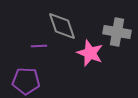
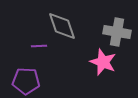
pink star: moved 13 px right, 9 px down
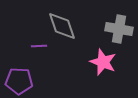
gray cross: moved 2 px right, 3 px up
purple pentagon: moved 7 px left
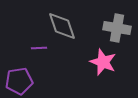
gray cross: moved 2 px left, 1 px up
purple line: moved 2 px down
purple pentagon: rotated 12 degrees counterclockwise
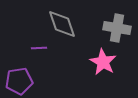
gray diamond: moved 2 px up
pink star: rotated 8 degrees clockwise
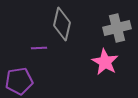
gray diamond: rotated 32 degrees clockwise
gray cross: rotated 24 degrees counterclockwise
pink star: moved 2 px right
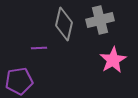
gray diamond: moved 2 px right
gray cross: moved 17 px left, 8 px up
pink star: moved 8 px right, 2 px up; rotated 12 degrees clockwise
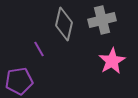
gray cross: moved 2 px right
purple line: moved 1 px down; rotated 63 degrees clockwise
pink star: moved 1 px left, 1 px down
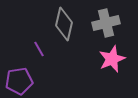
gray cross: moved 4 px right, 3 px down
pink star: moved 2 px up; rotated 8 degrees clockwise
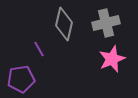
purple pentagon: moved 2 px right, 2 px up
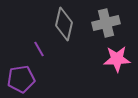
pink star: moved 5 px right; rotated 20 degrees clockwise
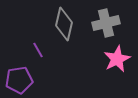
purple line: moved 1 px left, 1 px down
pink star: rotated 24 degrees counterclockwise
purple pentagon: moved 2 px left, 1 px down
